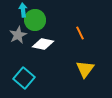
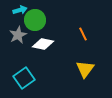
cyan arrow: moved 3 px left; rotated 80 degrees clockwise
orange line: moved 3 px right, 1 px down
cyan square: rotated 15 degrees clockwise
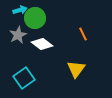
green circle: moved 2 px up
white diamond: moved 1 px left; rotated 25 degrees clockwise
yellow triangle: moved 9 px left
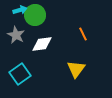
green circle: moved 3 px up
gray star: moved 2 px left; rotated 18 degrees counterclockwise
white diamond: rotated 45 degrees counterclockwise
cyan square: moved 4 px left, 4 px up
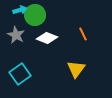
white diamond: moved 5 px right, 6 px up; rotated 30 degrees clockwise
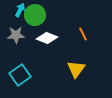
cyan arrow: rotated 48 degrees counterclockwise
gray star: rotated 30 degrees counterclockwise
cyan square: moved 1 px down
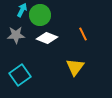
cyan arrow: moved 2 px right
green circle: moved 5 px right
yellow triangle: moved 1 px left, 2 px up
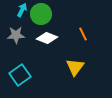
green circle: moved 1 px right, 1 px up
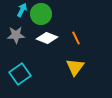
orange line: moved 7 px left, 4 px down
cyan square: moved 1 px up
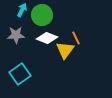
green circle: moved 1 px right, 1 px down
yellow triangle: moved 10 px left, 17 px up
